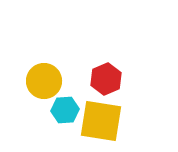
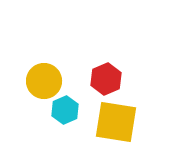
cyan hexagon: rotated 20 degrees counterclockwise
yellow square: moved 15 px right, 1 px down
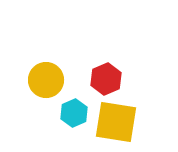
yellow circle: moved 2 px right, 1 px up
cyan hexagon: moved 9 px right, 3 px down
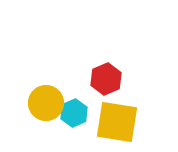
yellow circle: moved 23 px down
yellow square: moved 1 px right
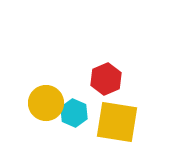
cyan hexagon: rotated 12 degrees counterclockwise
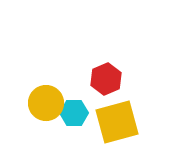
cyan hexagon: rotated 24 degrees counterclockwise
yellow square: rotated 24 degrees counterclockwise
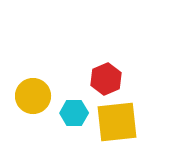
yellow circle: moved 13 px left, 7 px up
yellow square: rotated 9 degrees clockwise
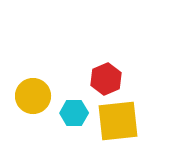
yellow square: moved 1 px right, 1 px up
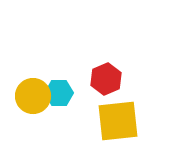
cyan hexagon: moved 15 px left, 20 px up
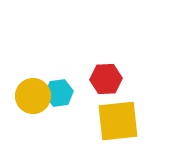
red hexagon: rotated 20 degrees clockwise
cyan hexagon: rotated 8 degrees counterclockwise
